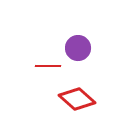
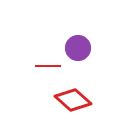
red diamond: moved 4 px left, 1 px down
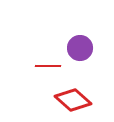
purple circle: moved 2 px right
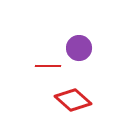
purple circle: moved 1 px left
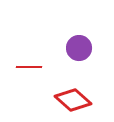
red line: moved 19 px left, 1 px down
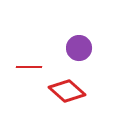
red diamond: moved 6 px left, 9 px up
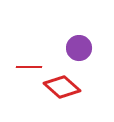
red diamond: moved 5 px left, 4 px up
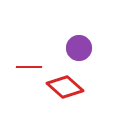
red diamond: moved 3 px right
